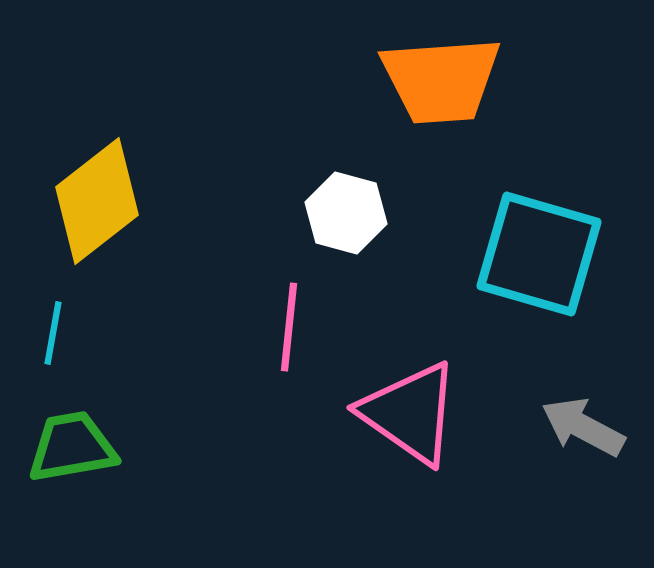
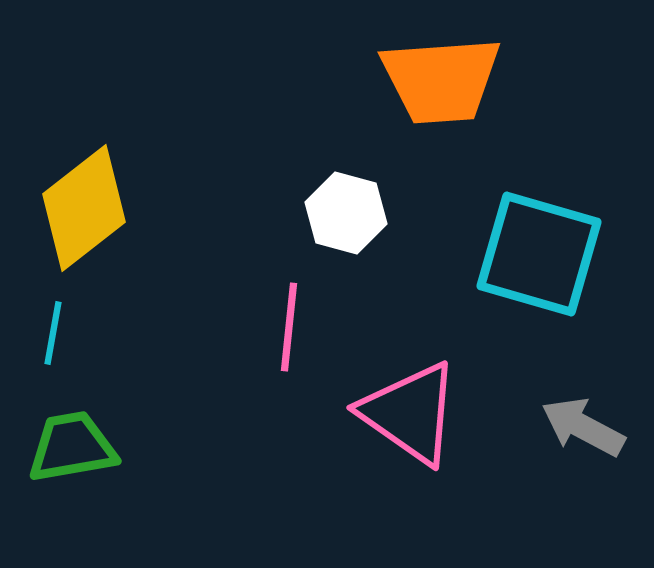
yellow diamond: moved 13 px left, 7 px down
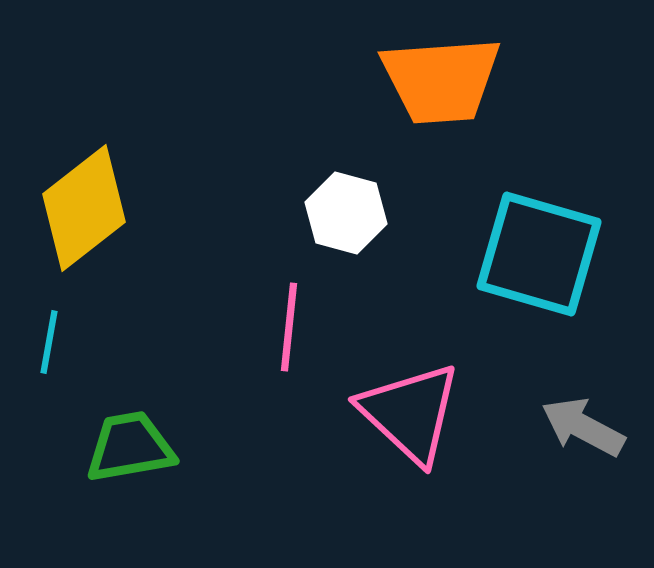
cyan line: moved 4 px left, 9 px down
pink triangle: rotated 8 degrees clockwise
green trapezoid: moved 58 px right
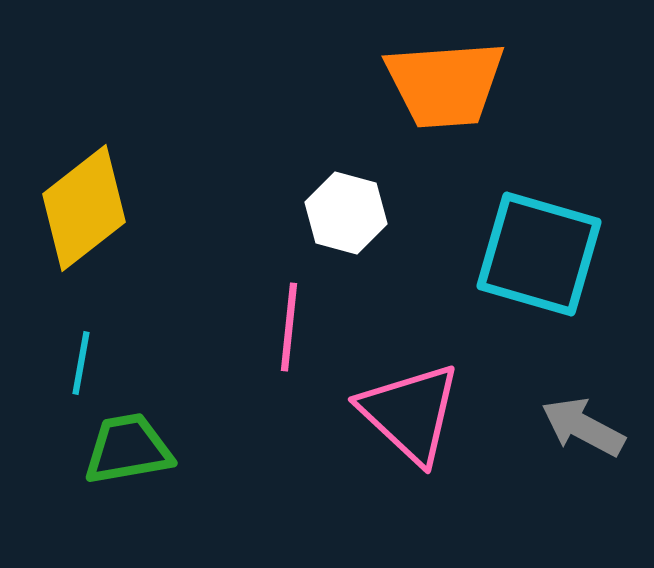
orange trapezoid: moved 4 px right, 4 px down
cyan line: moved 32 px right, 21 px down
green trapezoid: moved 2 px left, 2 px down
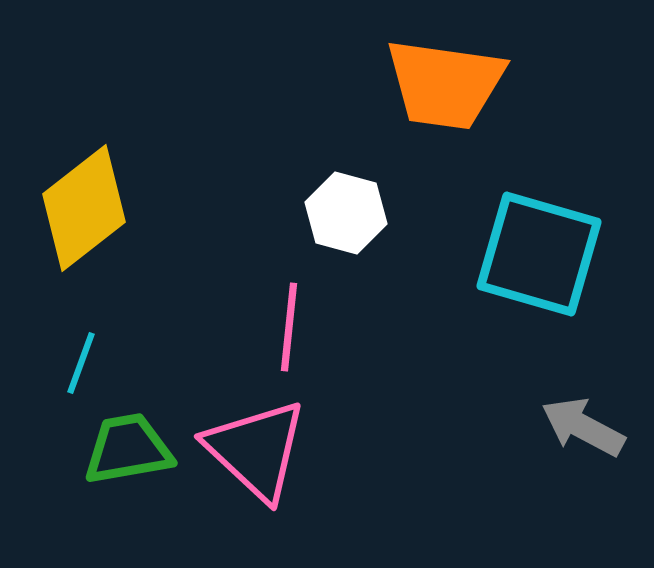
orange trapezoid: rotated 12 degrees clockwise
cyan line: rotated 10 degrees clockwise
pink triangle: moved 154 px left, 37 px down
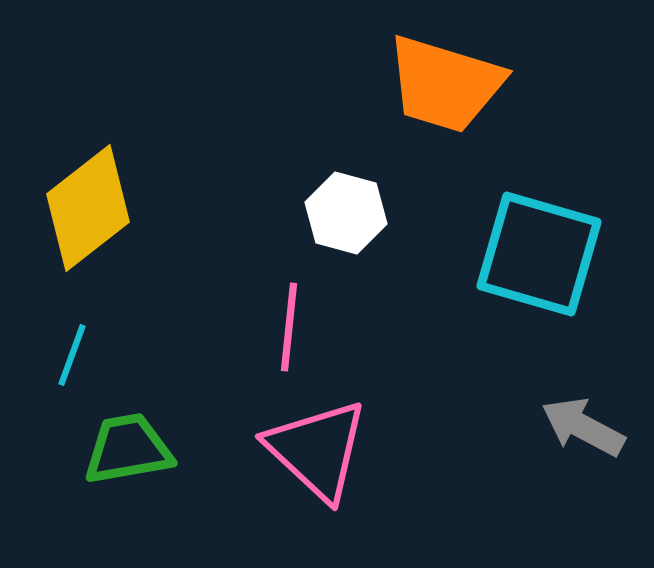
orange trapezoid: rotated 9 degrees clockwise
yellow diamond: moved 4 px right
cyan line: moved 9 px left, 8 px up
pink triangle: moved 61 px right
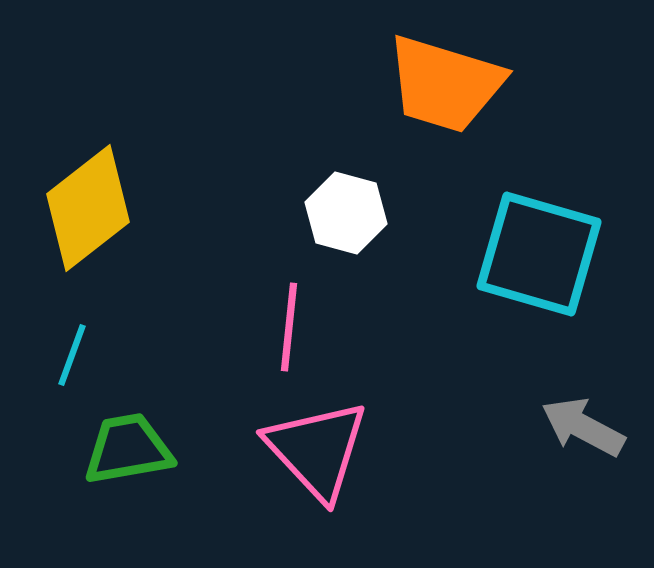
pink triangle: rotated 4 degrees clockwise
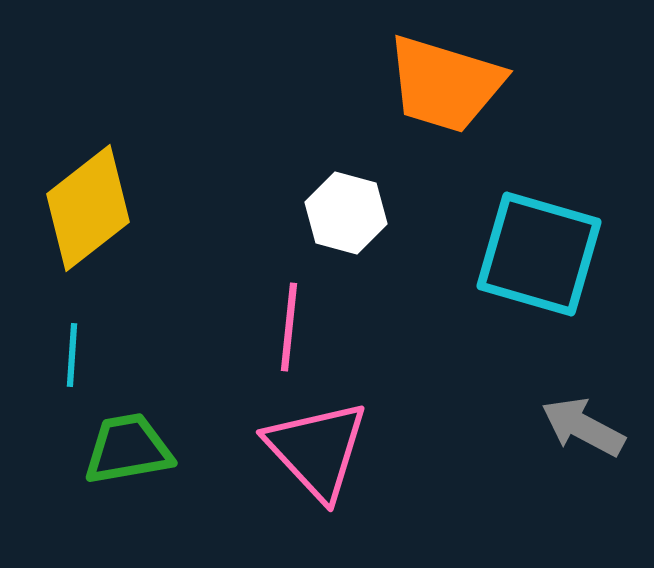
cyan line: rotated 16 degrees counterclockwise
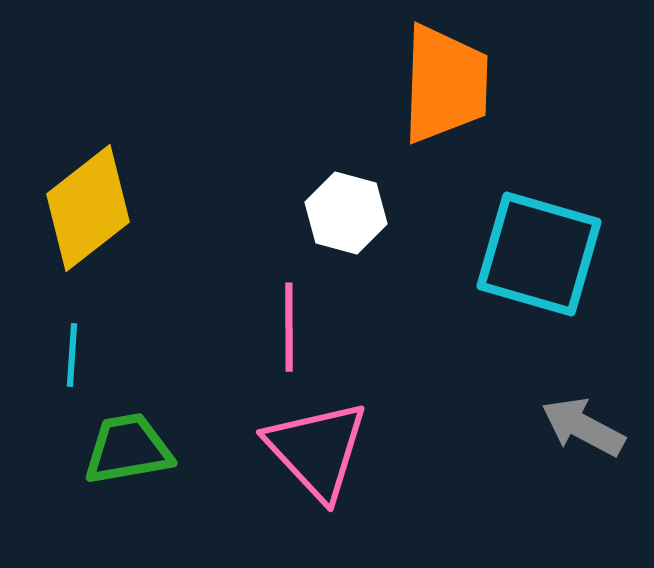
orange trapezoid: rotated 105 degrees counterclockwise
pink line: rotated 6 degrees counterclockwise
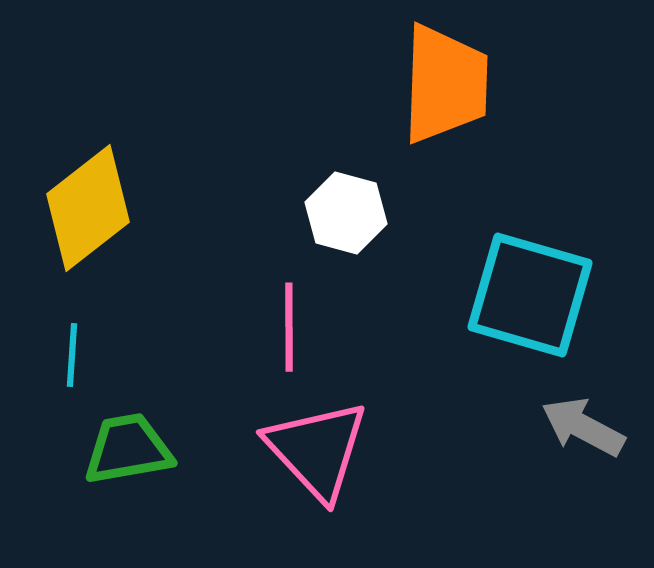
cyan square: moved 9 px left, 41 px down
